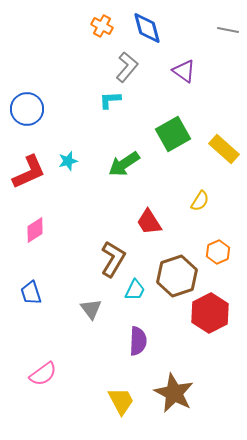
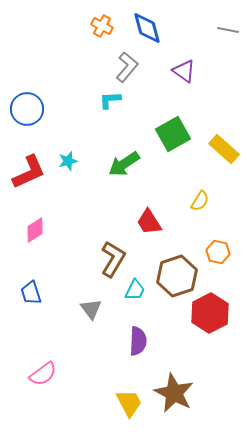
orange hexagon: rotated 25 degrees counterclockwise
yellow trapezoid: moved 8 px right, 2 px down
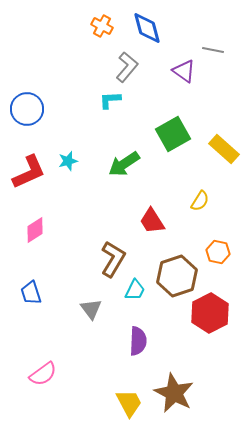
gray line: moved 15 px left, 20 px down
red trapezoid: moved 3 px right, 1 px up
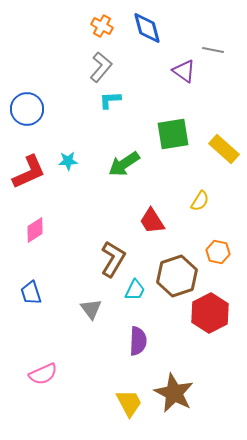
gray L-shape: moved 26 px left
green square: rotated 20 degrees clockwise
cyan star: rotated 12 degrees clockwise
pink semicircle: rotated 12 degrees clockwise
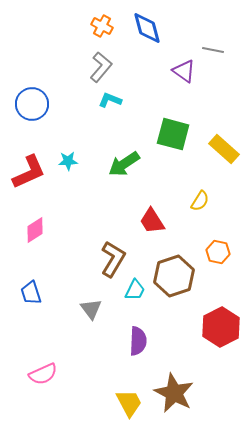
cyan L-shape: rotated 25 degrees clockwise
blue circle: moved 5 px right, 5 px up
green square: rotated 24 degrees clockwise
brown hexagon: moved 3 px left
red hexagon: moved 11 px right, 14 px down
